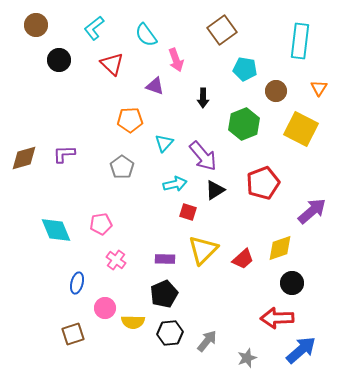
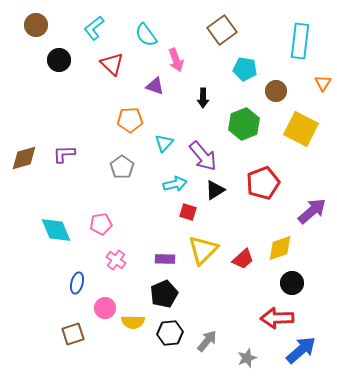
orange triangle at (319, 88): moved 4 px right, 5 px up
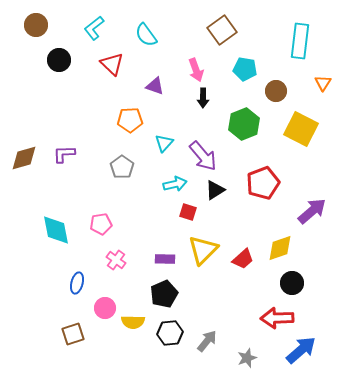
pink arrow at (176, 60): moved 20 px right, 10 px down
cyan diamond at (56, 230): rotated 12 degrees clockwise
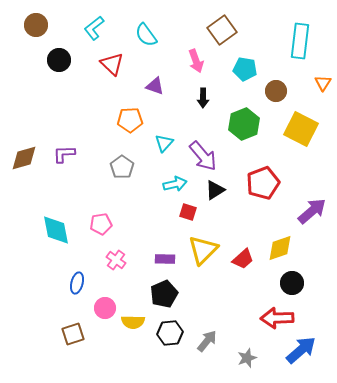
pink arrow at (196, 70): moved 9 px up
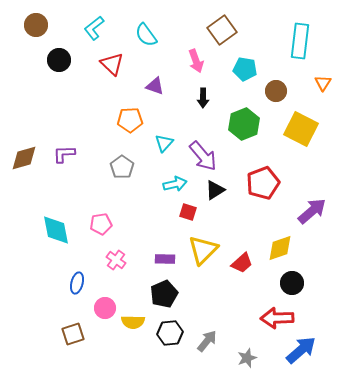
red trapezoid at (243, 259): moved 1 px left, 4 px down
